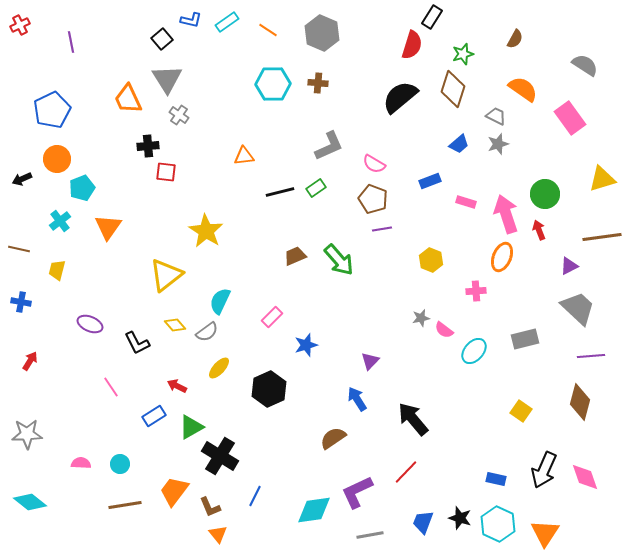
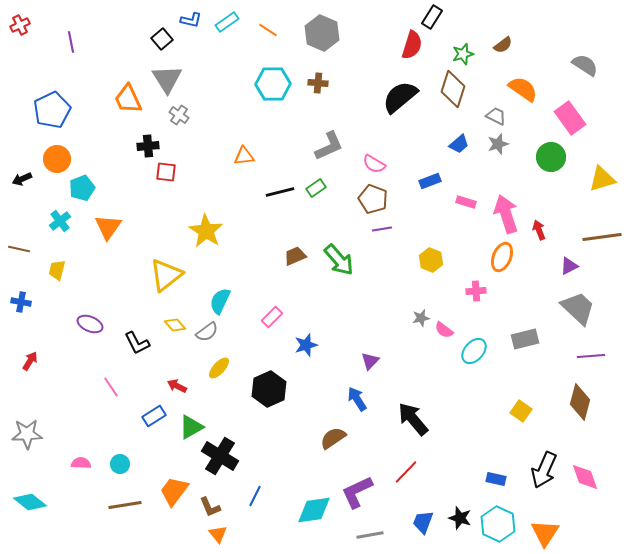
brown semicircle at (515, 39): moved 12 px left, 6 px down; rotated 24 degrees clockwise
green circle at (545, 194): moved 6 px right, 37 px up
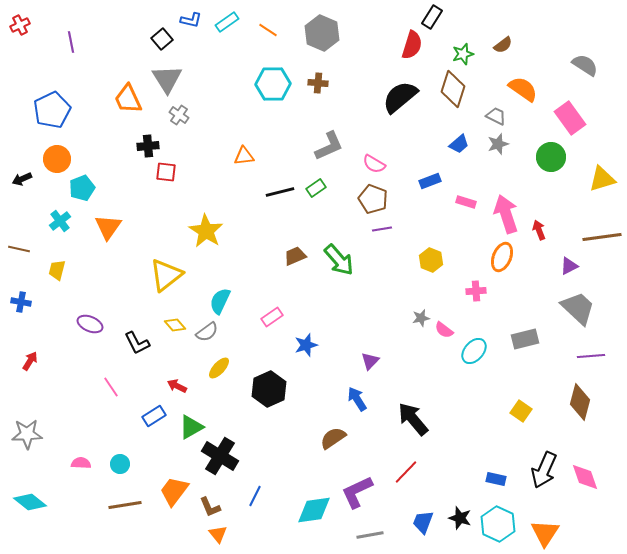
pink rectangle at (272, 317): rotated 10 degrees clockwise
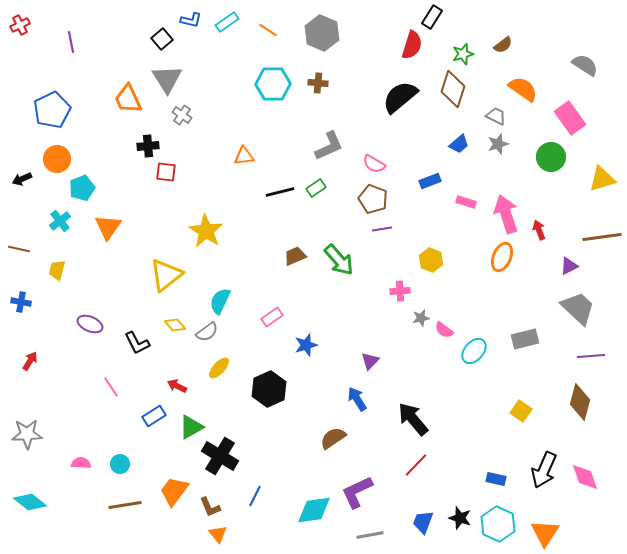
gray cross at (179, 115): moved 3 px right
pink cross at (476, 291): moved 76 px left
red line at (406, 472): moved 10 px right, 7 px up
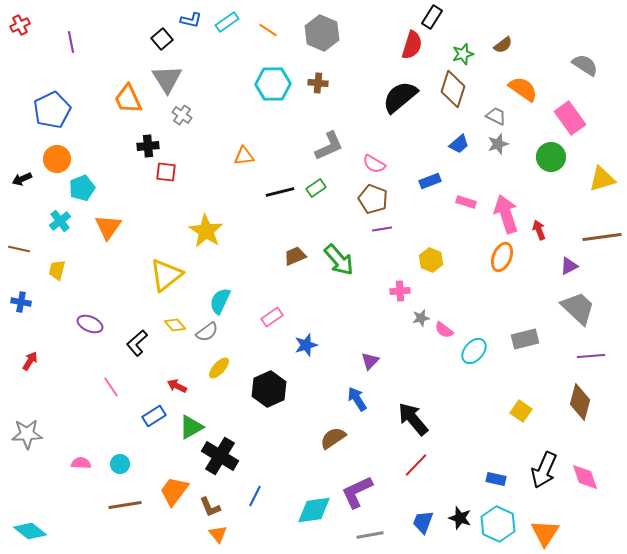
black L-shape at (137, 343): rotated 76 degrees clockwise
cyan diamond at (30, 502): moved 29 px down
